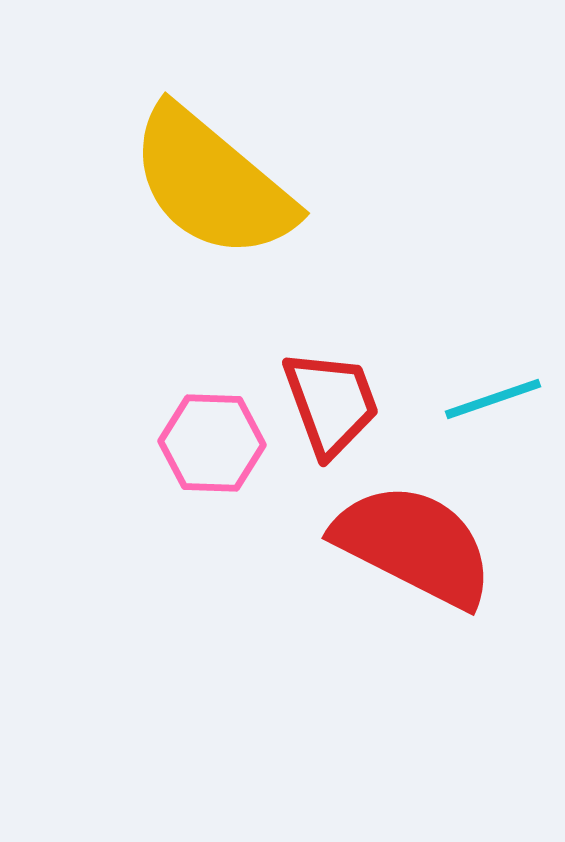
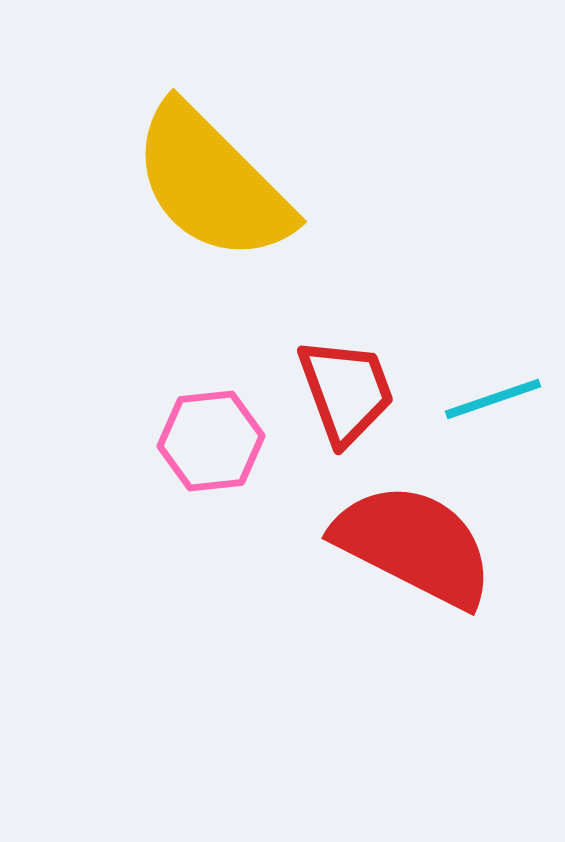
yellow semicircle: rotated 5 degrees clockwise
red trapezoid: moved 15 px right, 12 px up
pink hexagon: moved 1 px left, 2 px up; rotated 8 degrees counterclockwise
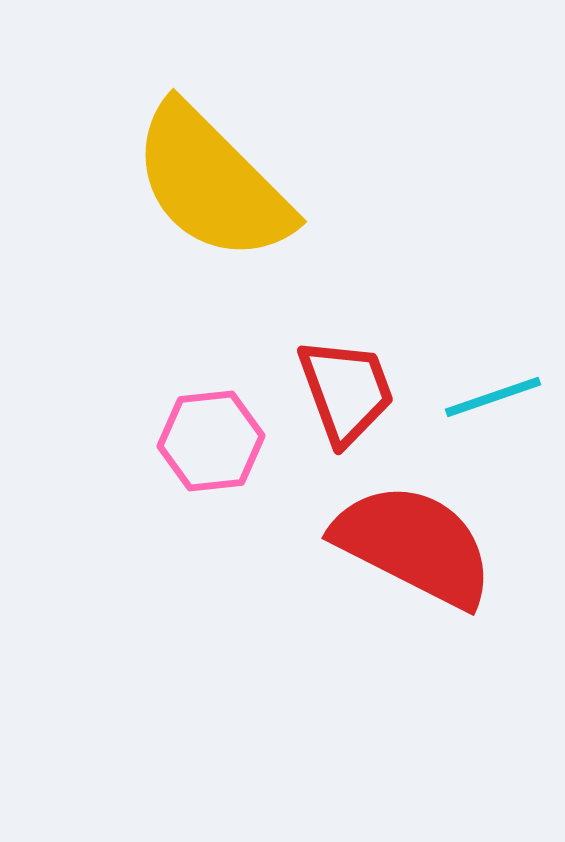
cyan line: moved 2 px up
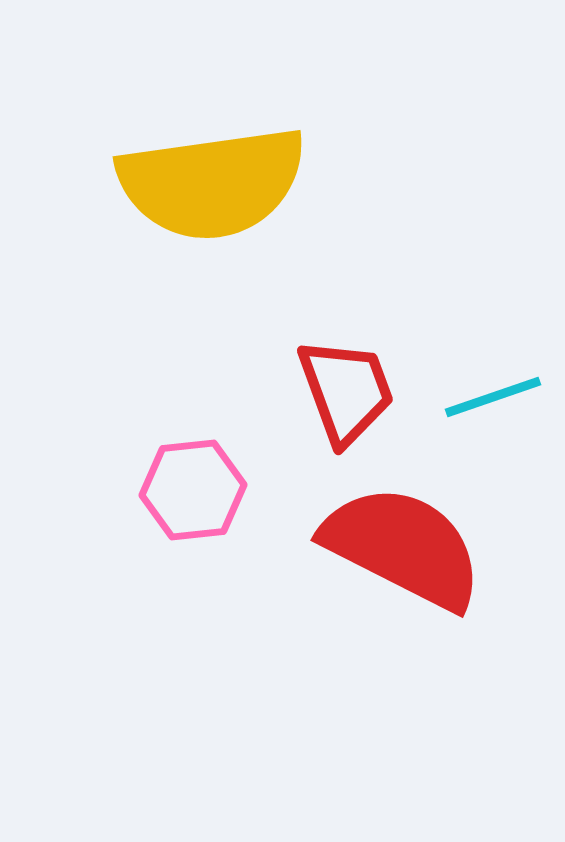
yellow semicircle: rotated 53 degrees counterclockwise
pink hexagon: moved 18 px left, 49 px down
red semicircle: moved 11 px left, 2 px down
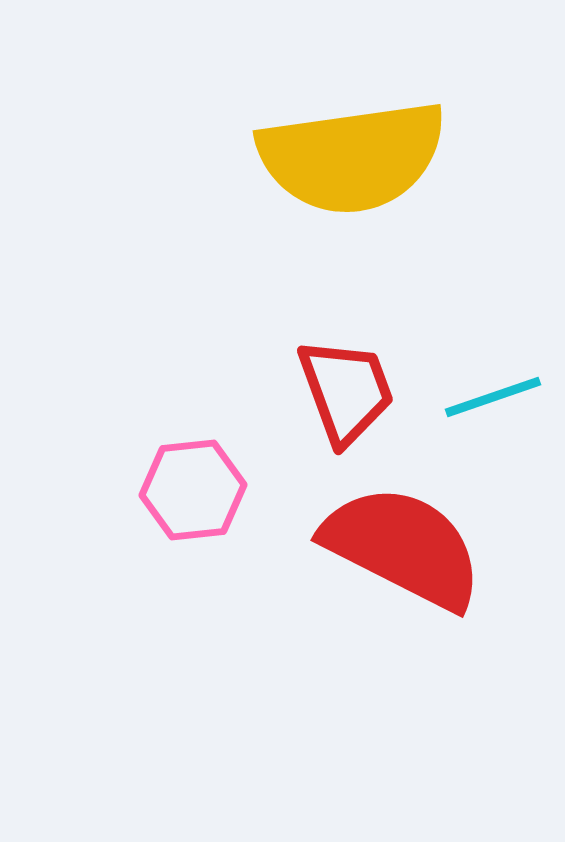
yellow semicircle: moved 140 px right, 26 px up
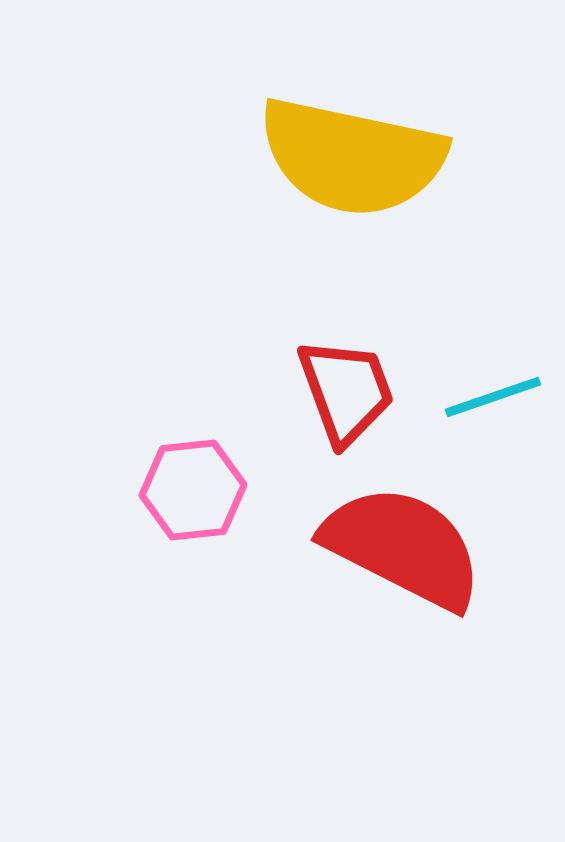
yellow semicircle: rotated 20 degrees clockwise
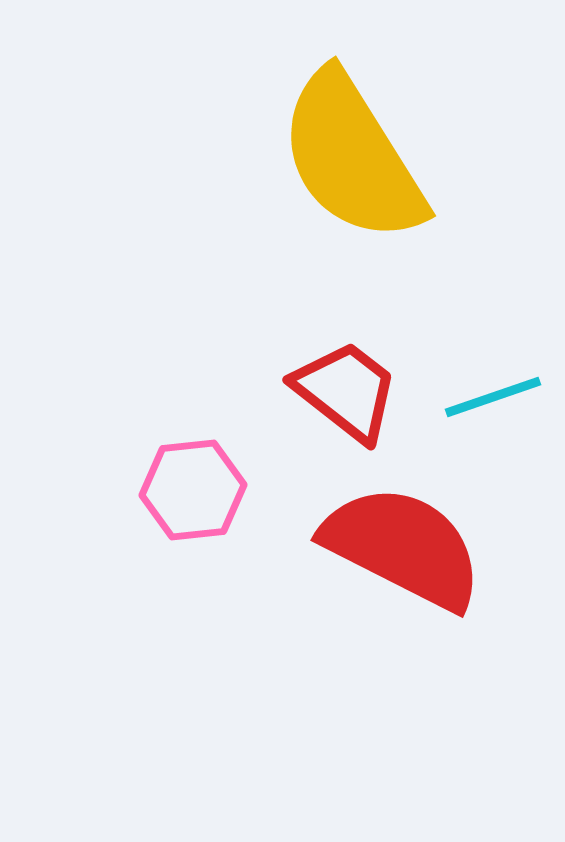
yellow semicircle: rotated 46 degrees clockwise
red trapezoid: rotated 32 degrees counterclockwise
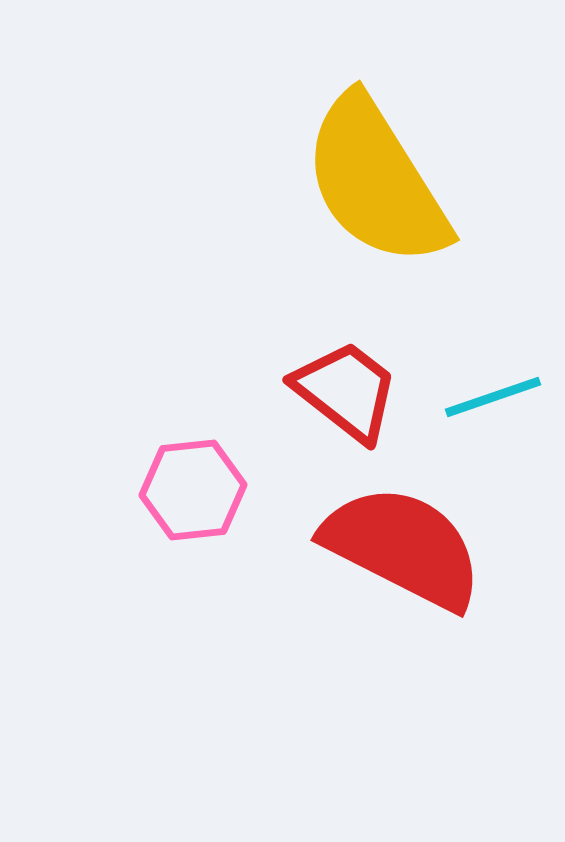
yellow semicircle: moved 24 px right, 24 px down
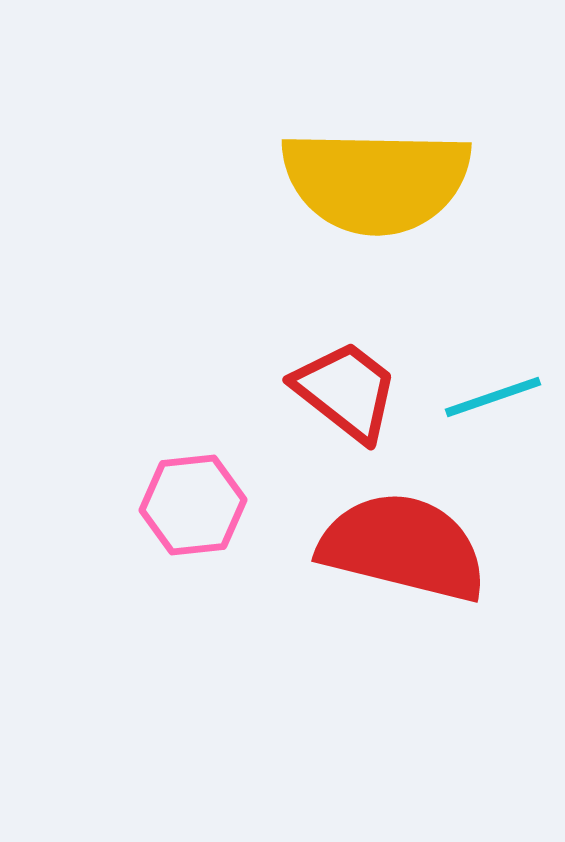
yellow semicircle: rotated 57 degrees counterclockwise
pink hexagon: moved 15 px down
red semicircle: rotated 13 degrees counterclockwise
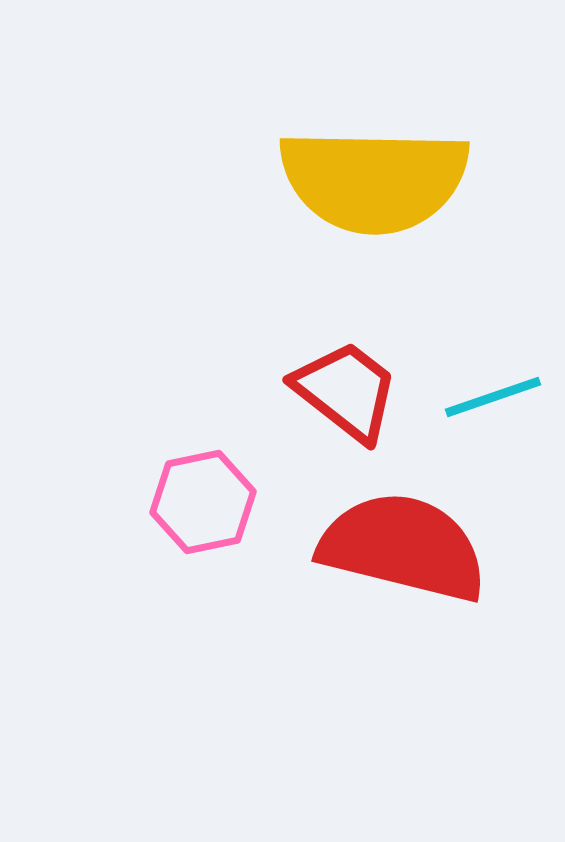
yellow semicircle: moved 2 px left, 1 px up
pink hexagon: moved 10 px right, 3 px up; rotated 6 degrees counterclockwise
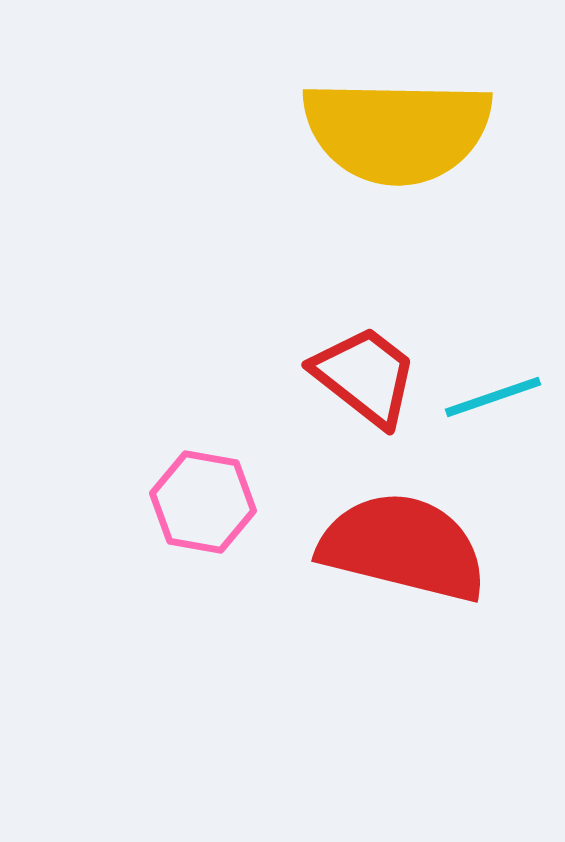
yellow semicircle: moved 23 px right, 49 px up
red trapezoid: moved 19 px right, 15 px up
pink hexagon: rotated 22 degrees clockwise
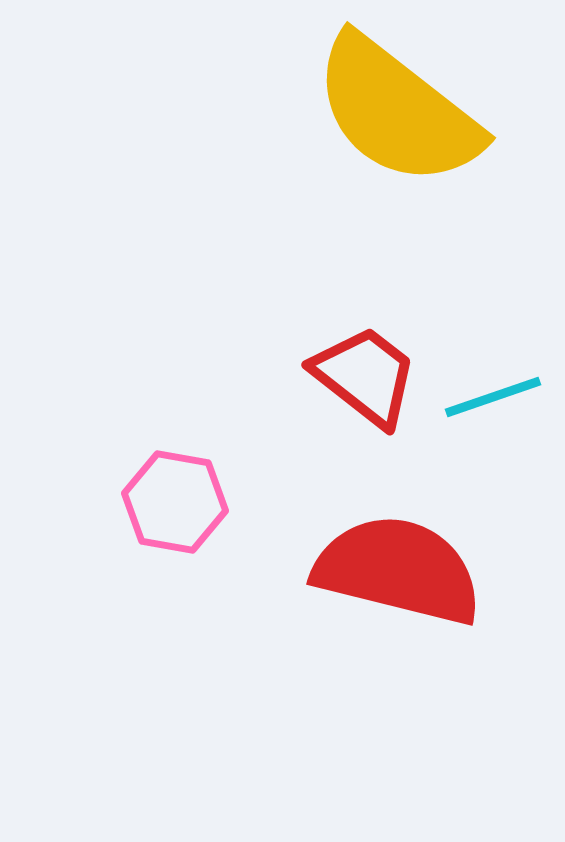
yellow semicircle: moved 20 px up; rotated 37 degrees clockwise
pink hexagon: moved 28 px left
red semicircle: moved 5 px left, 23 px down
